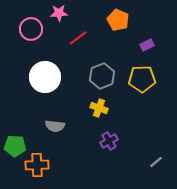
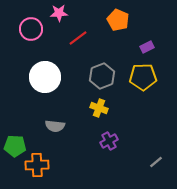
purple rectangle: moved 2 px down
yellow pentagon: moved 1 px right, 2 px up
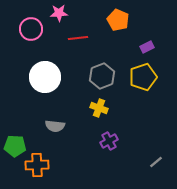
red line: rotated 30 degrees clockwise
yellow pentagon: rotated 16 degrees counterclockwise
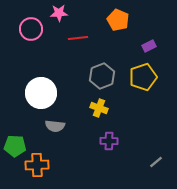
purple rectangle: moved 2 px right, 1 px up
white circle: moved 4 px left, 16 px down
purple cross: rotated 30 degrees clockwise
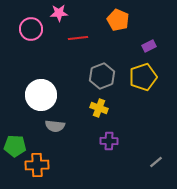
white circle: moved 2 px down
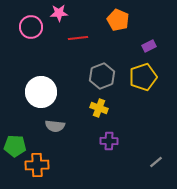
pink circle: moved 2 px up
white circle: moved 3 px up
